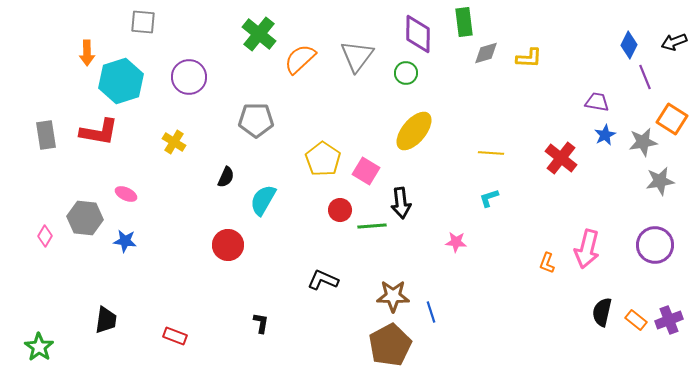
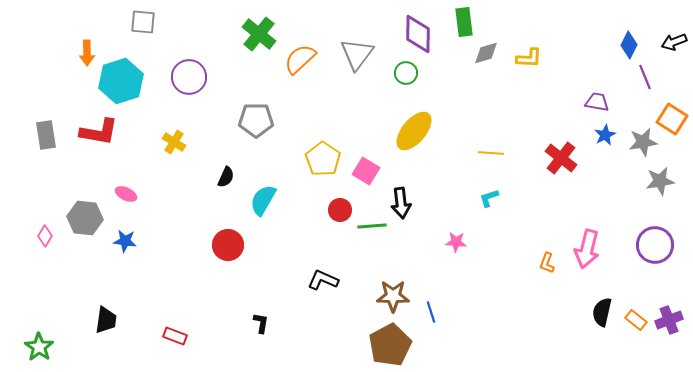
gray triangle at (357, 56): moved 2 px up
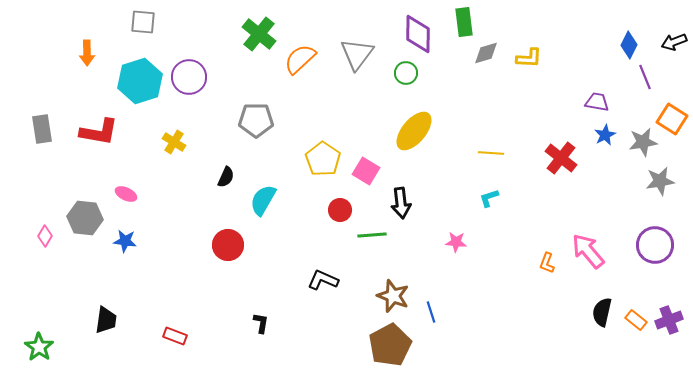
cyan hexagon at (121, 81): moved 19 px right
gray rectangle at (46, 135): moved 4 px left, 6 px up
green line at (372, 226): moved 9 px down
pink arrow at (587, 249): moved 1 px right, 2 px down; rotated 126 degrees clockwise
brown star at (393, 296): rotated 20 degrees clockwise
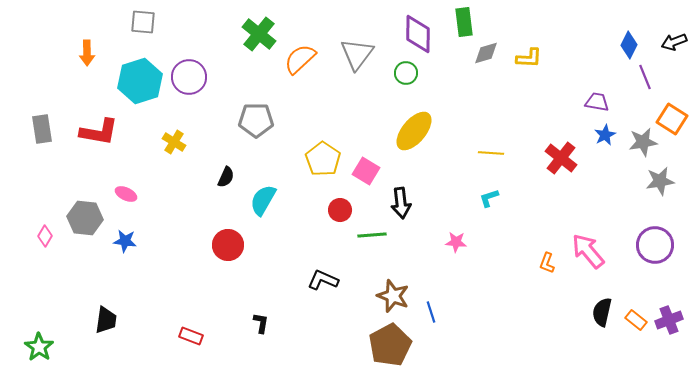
red rectangle at (175, 336): moved 16 px right
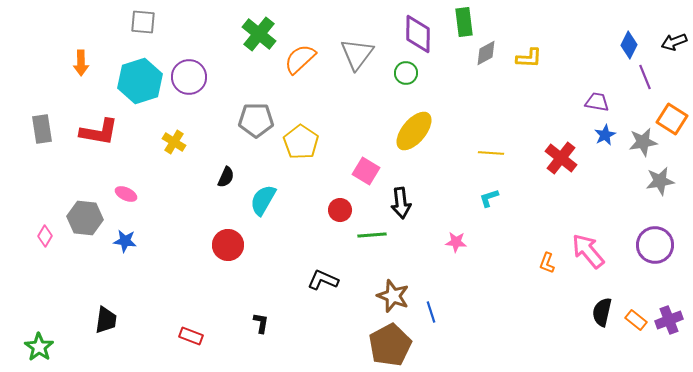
orange arrow at (87, 53): moved 6 px left, 10 px down
gray diamond at (486, 53): rotated 12 degrees counterclockwise
yellow pentagon at (323, 159): moved 22 px left, 17 px up
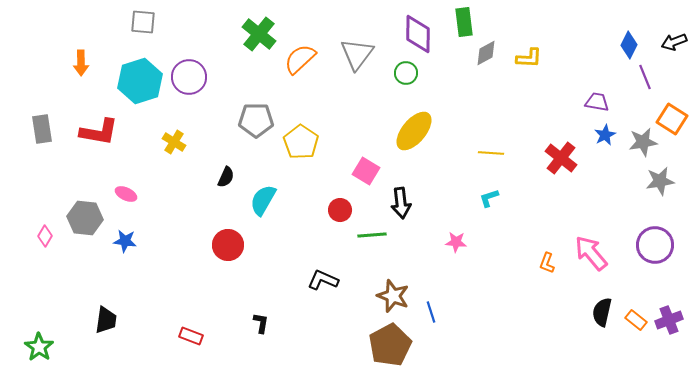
pink arrow at (588, 251): moved 3 px right, 2 px down
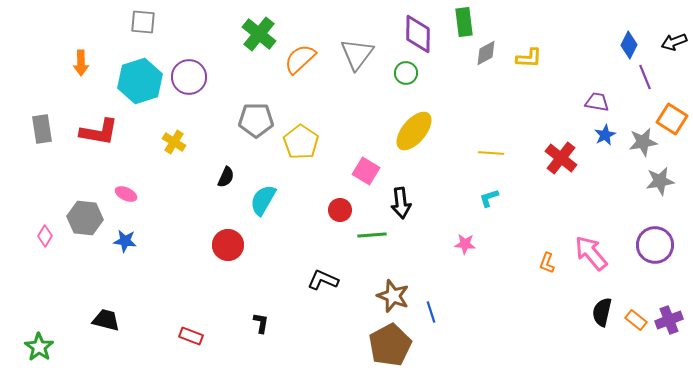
pink star at (456, 242): moved 9 px right, 2 px down
black trapezoid at (106, 320): rotated 84 degrees counterclockwise
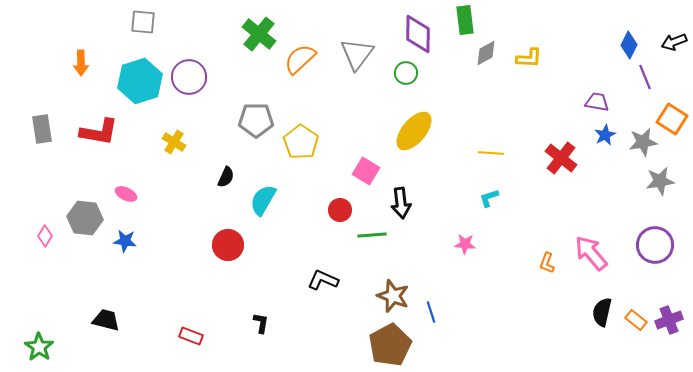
green rectangle at (464, 22): moved 1 px right, 2 px up
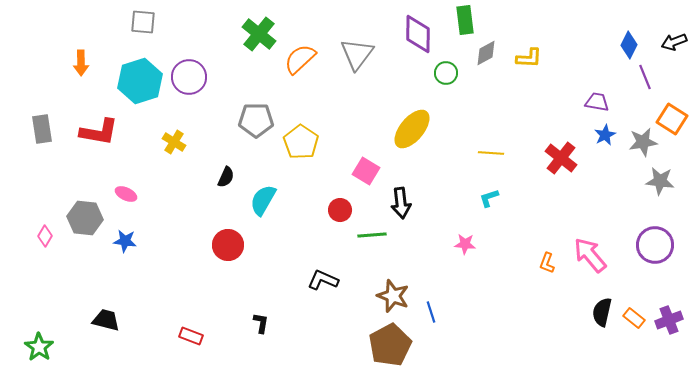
green circle at (406, 73): moved 40 px right
yellow ellipse at (414, 131): moved 2 px left, 2 px up
gray star at (660, 181): rotated 16 degrees clockwise
pink arrow at (591, 253): moved 1 px left, 2 px down
orange rectangle at (636, 320): moved 2 px left, 2 px up
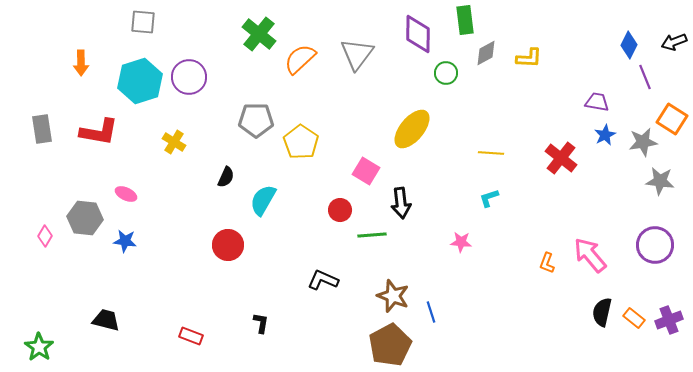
pink star at (465, 244): moved 4 px left, 2 px up
